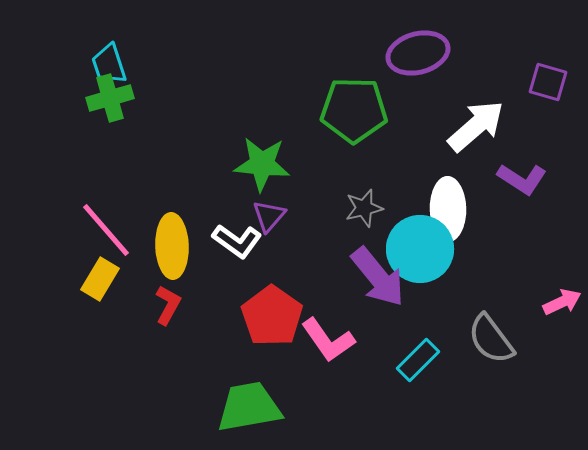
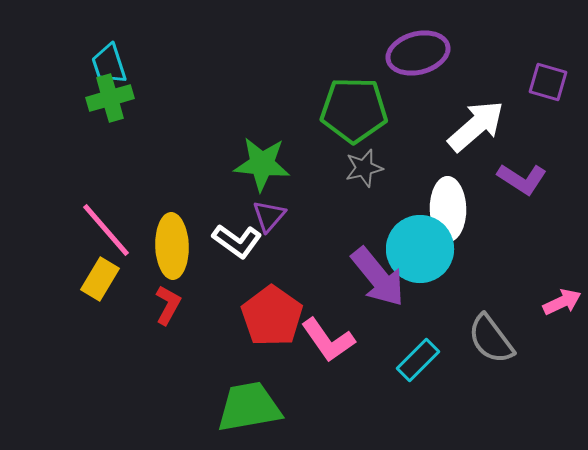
gray star: moved 40 px up
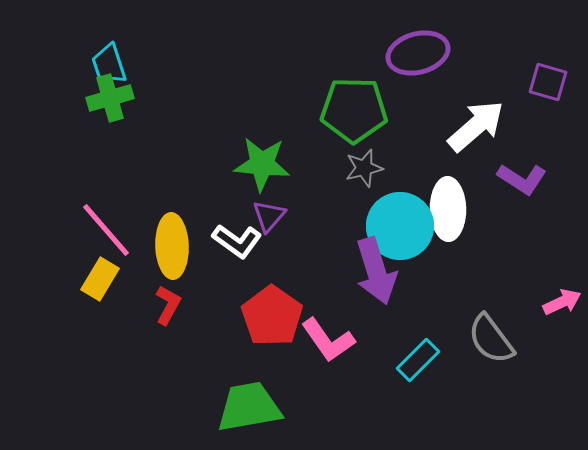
cyan circle: moved 20 px left, 23 px up
purple arrow: moved 2 px left, 6 px up; rotated 22 degrees clockwise
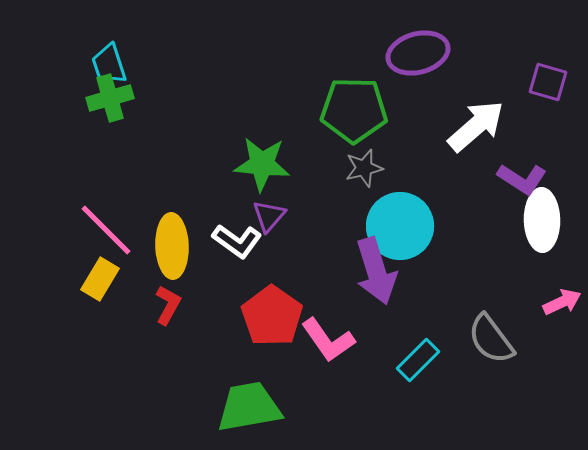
white ellipse: moved 94 px right, 11 px down
pink line: rotated 4 degrees counterclockwise
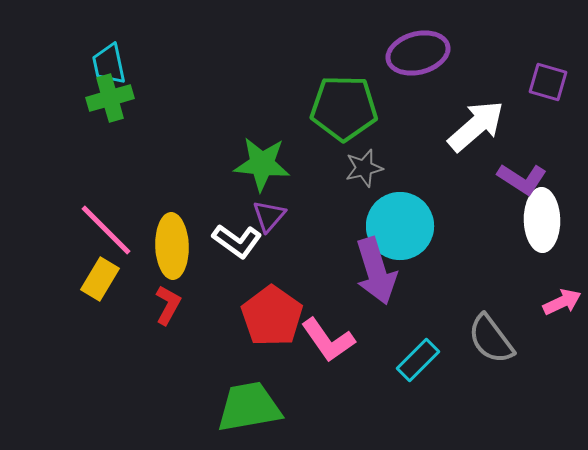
cyan trapezoid: rotated 6 degrees clockwise
green pentagon: moved 10 px left, 2 px up
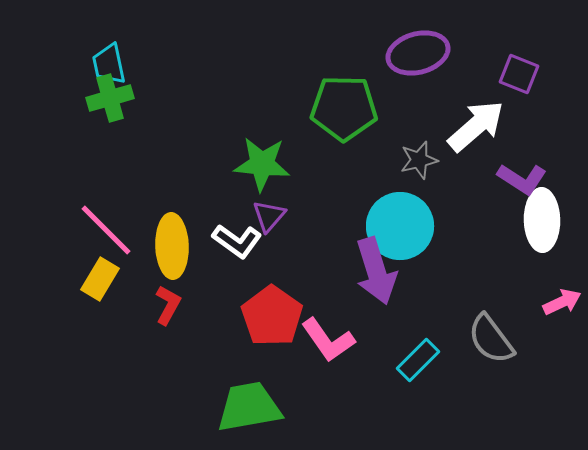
purple square: moved 29 px left, 8 px up; rotated 6 degrees clockwise
gray star: moved 55 px right, 8 px up
